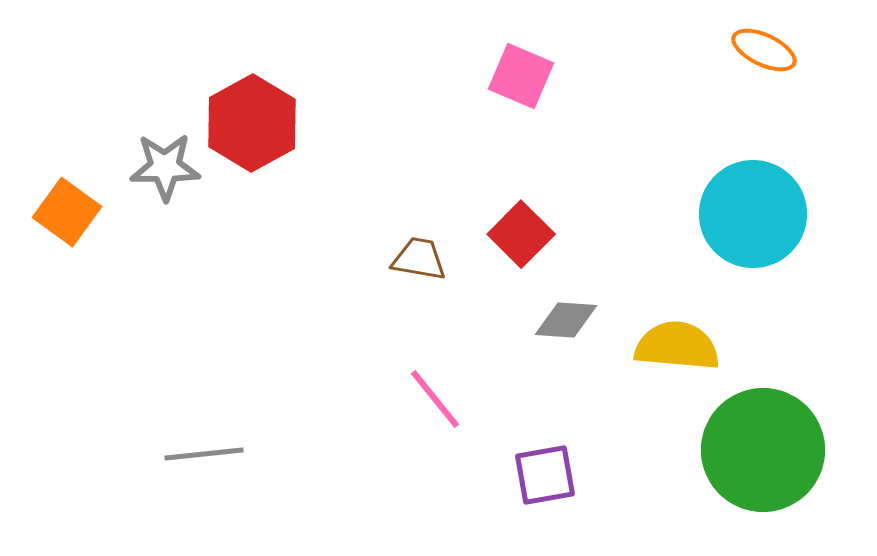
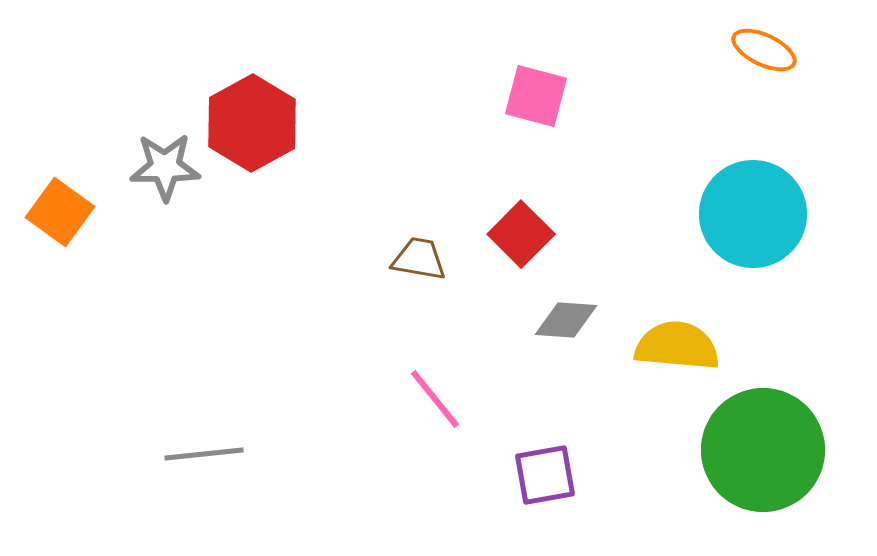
pink square: moved 15 px right, 20 px down; rotated 8 degrees counterclockwise
orange square: moved 7 px left
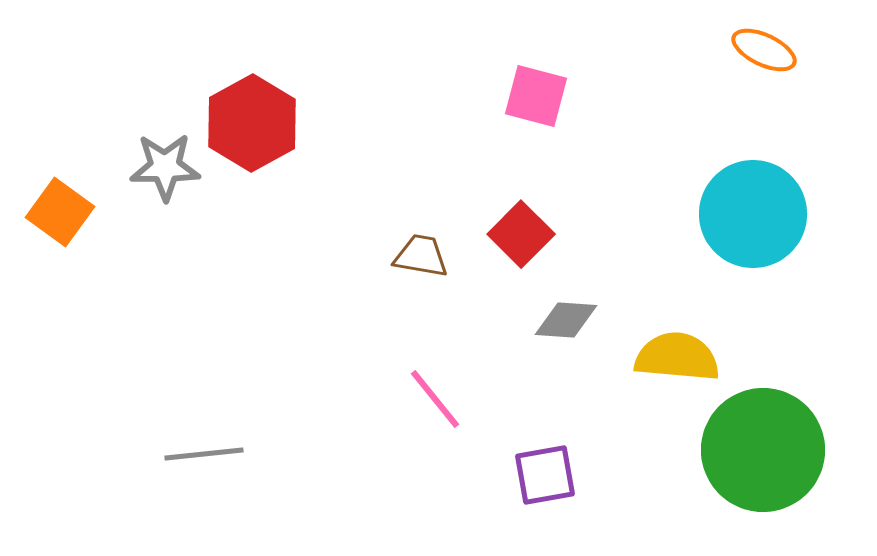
brown trapezoid: moved 2 px right, 3 px up
yellow semicircle: moved 11 px down
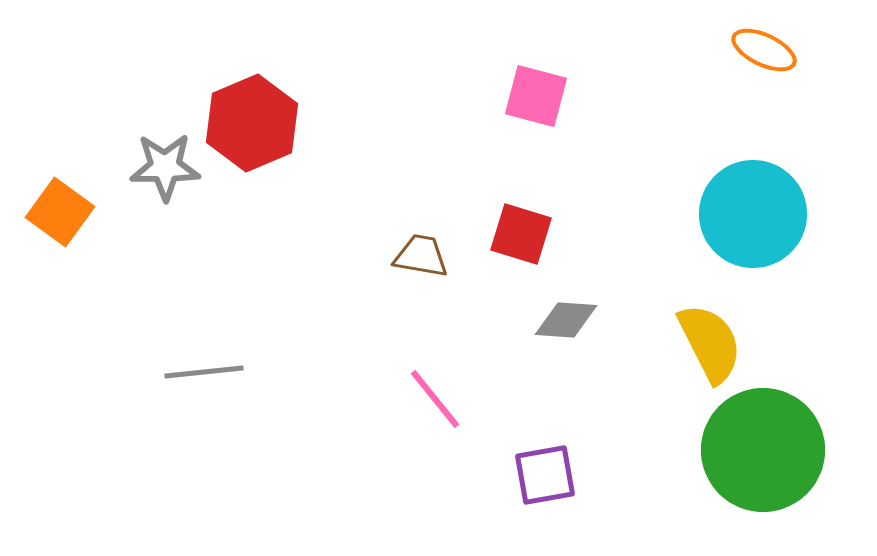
red hexagon: rotated 6 degrees clockwise
red square: rotated 28 degrees counterclockwise
yellow semicircle: moved 33 px right, 14 px up; rotated 58 degrees clockwise
gray line: moved 82 px up
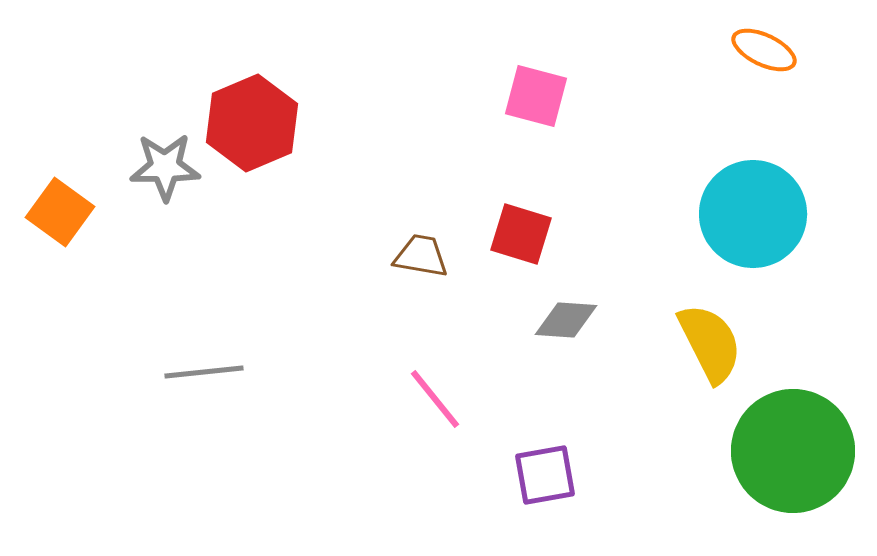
green circle: moved 30 px right, 1 px down
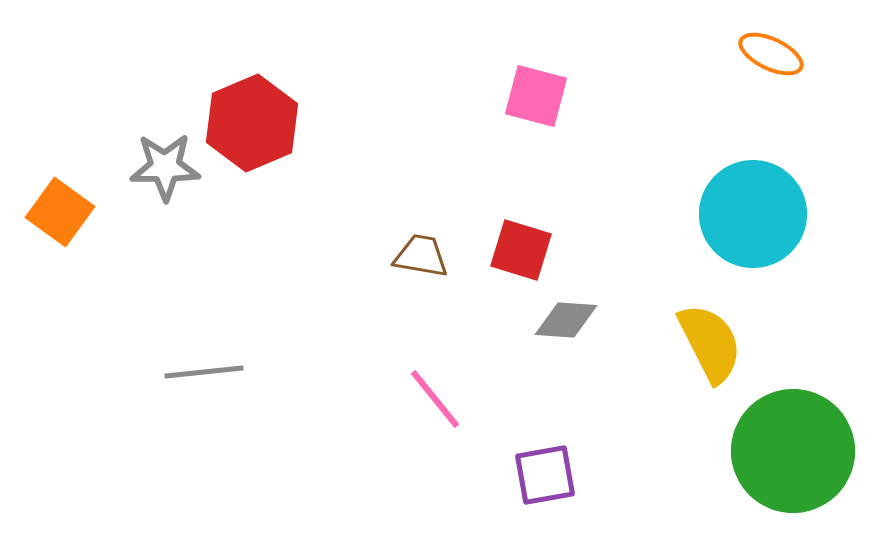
orange ellipse: moved 7 px right, 4 px down
red square: moved 16 px down
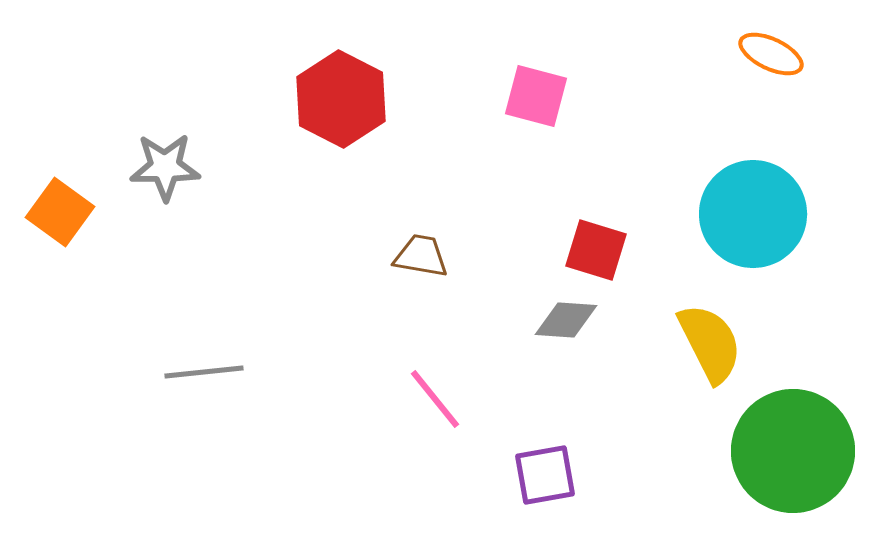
red hexagon: moved 89 px right, 24 px up; rotated 10 degrees counterclockwise
red square: moved 75 px right
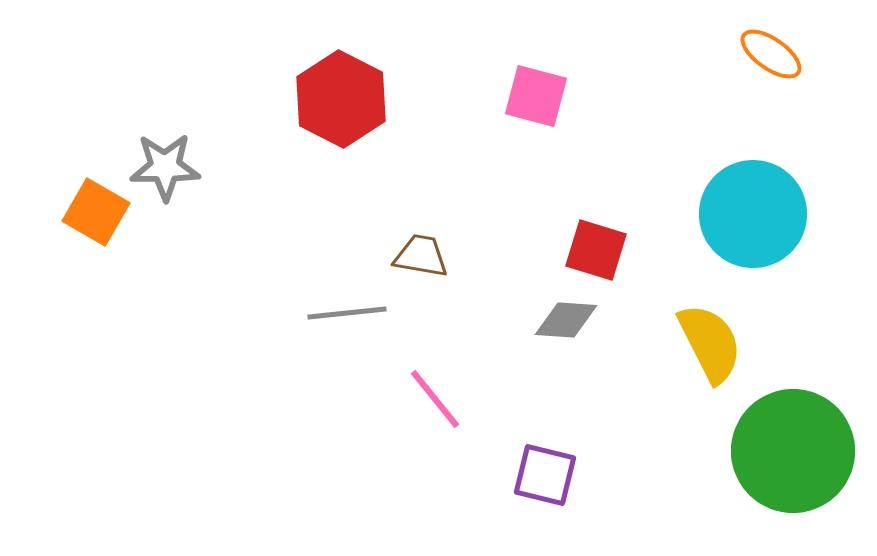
orange ellipse: rotated 10 degrees clockwise
orange square: moved 36 px right; rotated 6 degrees counterclockwise
gray line: moved 143 px right, 59 px up
purple square: rotated 24 degrees clockwise
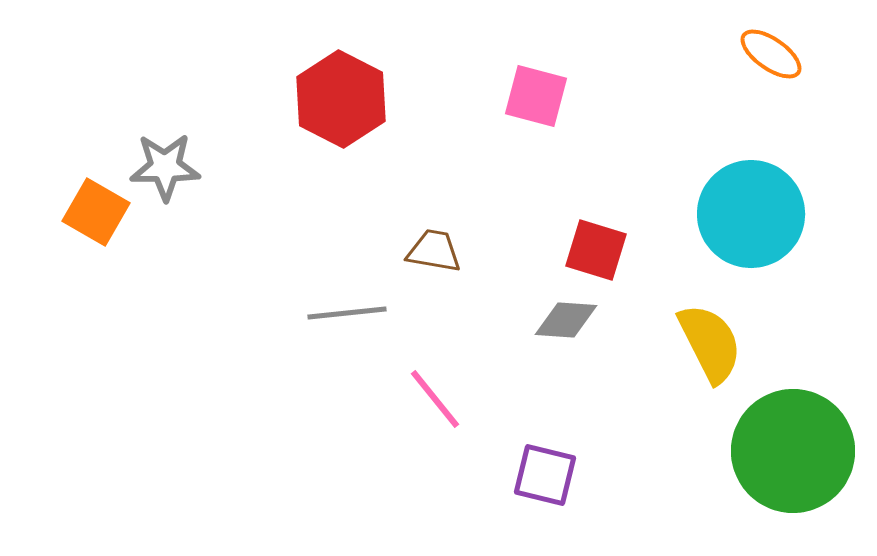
cyan circle: moved 2 px left
brown trapezoid: moved 13 px right, 5 px up
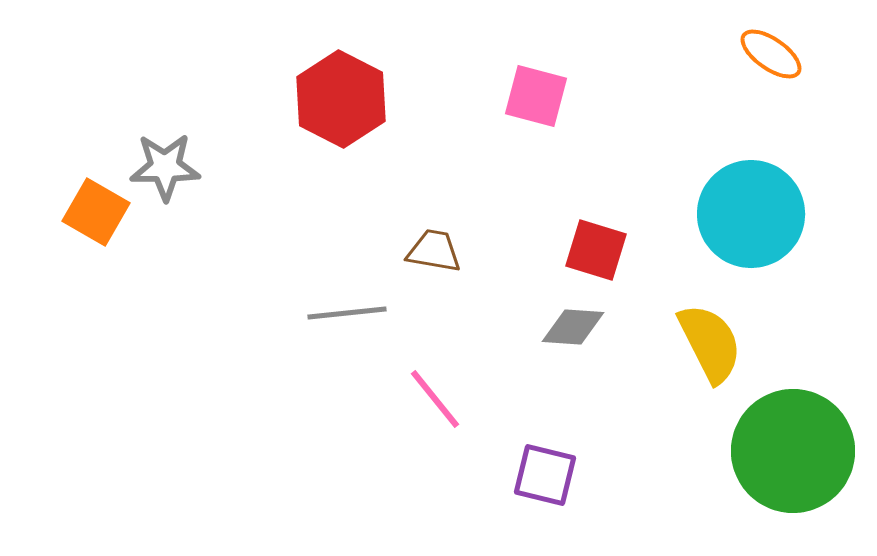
gray diamond: moved 7 px right, 7 px down
